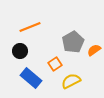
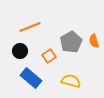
gray pentagon: moved 2 px left
orange semicircle: moved 9 px up; rotated 72 degrees counterclockwise
orange square: moved 6 px left, 8 px up
yellow semicircle: rotated 42 degrees clockwise
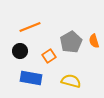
blue rectangle: rotated 30 degrees counterclockwise
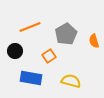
gray pentagon: moved 5 px left, 8 px up
black circle: moved 5 px left
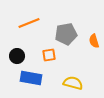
orange line: moved 1 px left, 4 px up
gray pentagon: rotated 20 degrees clockwise
black circle: moved 2 px right, 5 px down
orange square: moved 1 px up; rotated 24 degrees clockwise
yellow semicircle: moved 2 px right, 2 px down
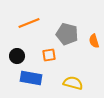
gray pentagon: moved 1 px right; rotated 25 degrees clockwise
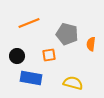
orange semicircle: moved 3 px left, 3 px down; rotated 24 degrees clockwise
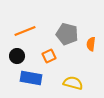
orange line: moved 4 px left, 8 px down
orange square: moved 1 px down; rotated 16 degrees counterclockwise
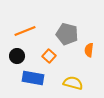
orange semicircle: moved 2 px left, 6 px down
orange square: rotated 24 degrees counterclockwise
blue rectangle: moved 2 px right
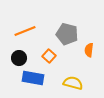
black circle: moved 2 px right, 2 px down
